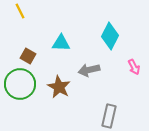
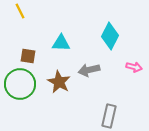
brown square: rotated 21 degrees counterclockwise
pink arrow: rotated 49 degrees counterclockwise
brown star: moved 5 px up
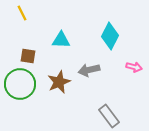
yellow line: moved 2 px right, 2 px down
cyan triangle: moved 3 px up
brown star: rotated 20 degrees clockwise
gray rectangle: rotated 50 degrees counterclockwise
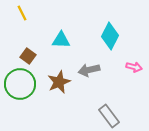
brown square: rotated 28 degrees clockwise
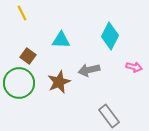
green circle: moved 1 px left, 1 px up
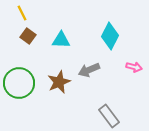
brown square: moved 20 px up
gray arrow: rotated 10 degrees counterclockwise
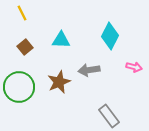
brown square: moved 3 px left, 11 px down; rotated 14 degrees clockwise
gray arrow: rotated 15 degrees clockwise
green circle: moved 4 px down
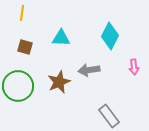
yellow line: rotated 35 degrees clockwise
cyan triangle: moved 2 px up
brown square: rotated 35 degrees counterclockwise
pink arrow: rotated 70 degrees clockwise
green circle: moved 1 px left, 1 px up
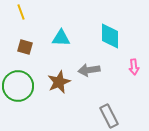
yellow line: moved 1 px left, 1 px up; rotated 28 degrees counterclockwise
cyan diamond: rotated 28 degrees counterclockwise
gray rectangle: rotated 10 degrees clockwise
